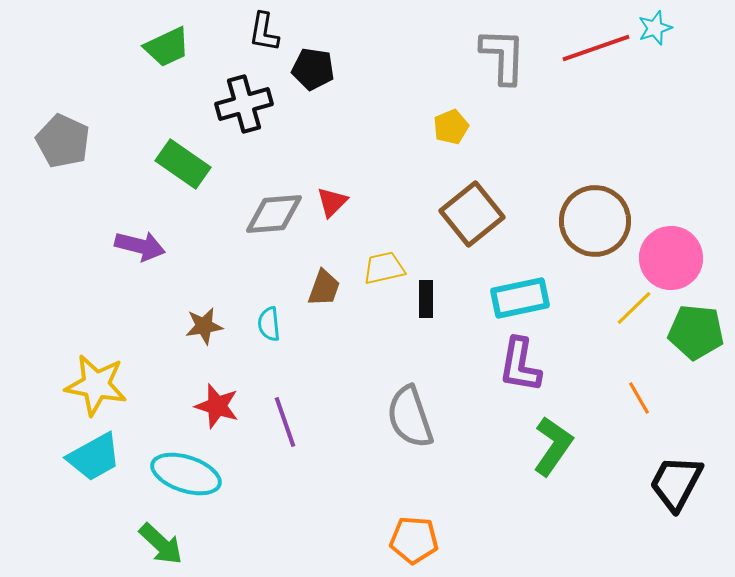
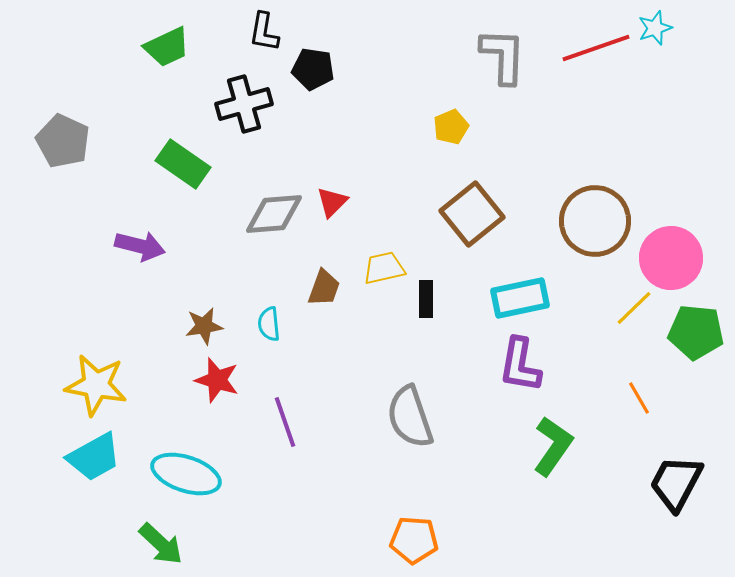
red star: moved 26 px up
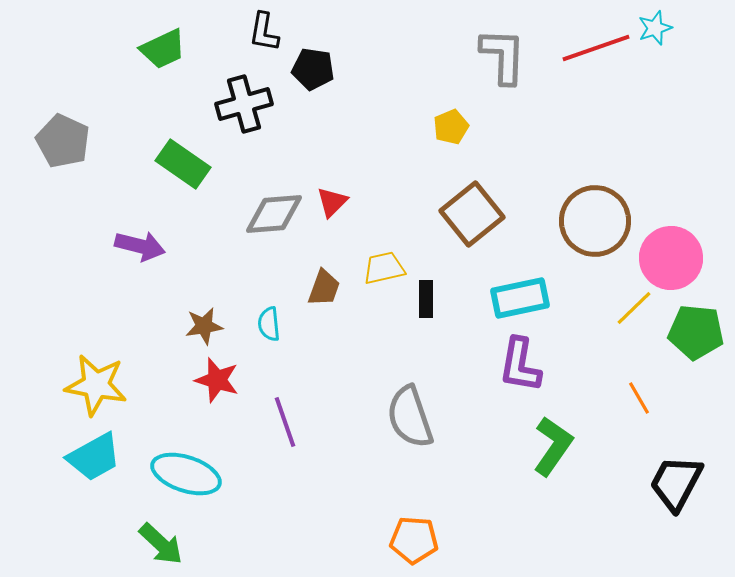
green trapezoid: moved 4 px left, 2 px down
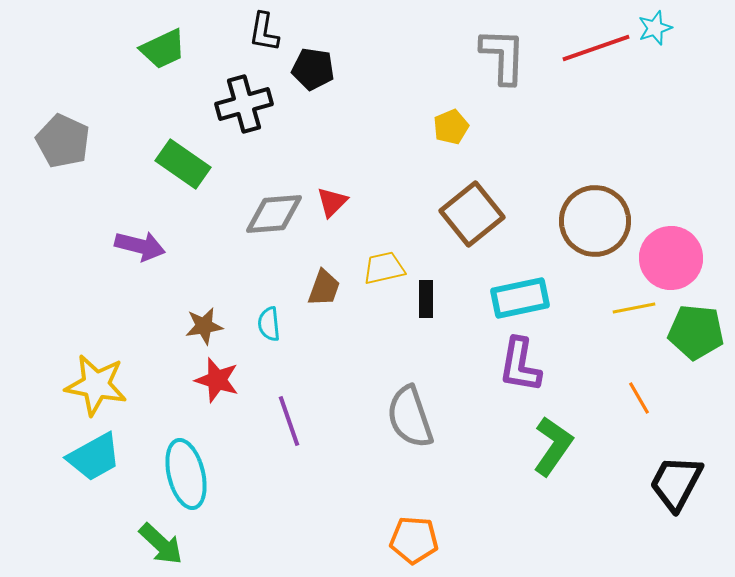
yellow line: rotated 33 degrees clockwise
purple line: moved 4 px right, 1 px up
cyan ellipse: rotated 58 degrees clockwise
